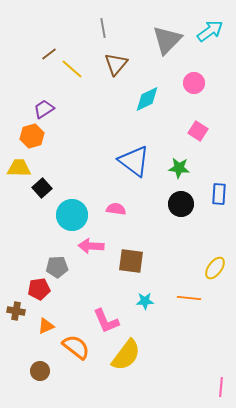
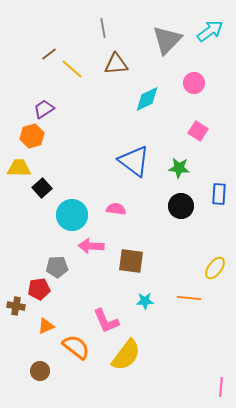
brown triangle: rotated 45 degrees clockwise
black circle: moved 2 px down
brown cross: moved 5 px up
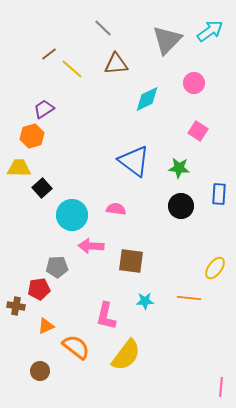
gray line: rotated 36 degrees counterclockwise
pink L-shape: moved 5 px up; rotated 36 degrees clockwise
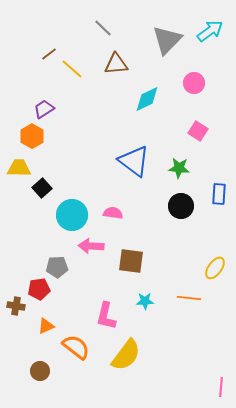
orange hexagon: rotated 15 degrees counterclockwise
pink semicircle: moved 3 px left, 4 px down
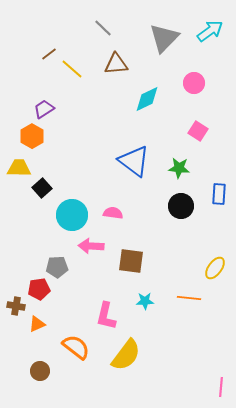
gray triangle: moved 3 px left, 2 px up
orange triangle: moved 9 px left, 2 px up
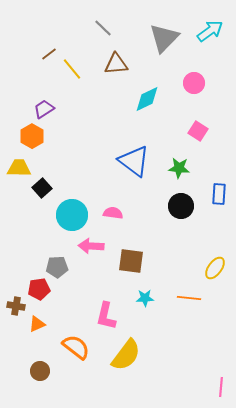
yellow line: rotated 10 degrees clockwise
cyan star: moved 3 px up
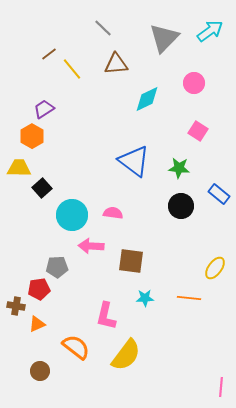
blue rectangle: rotated 55 degrees counterclockwise
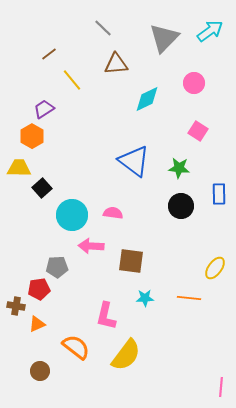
yellow line: moved 11 px down
blue rectangle: rotated 50 degrees clockwise
